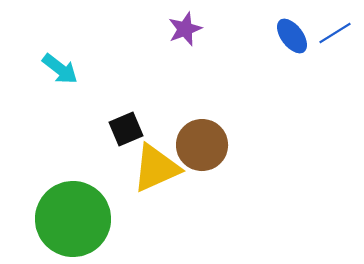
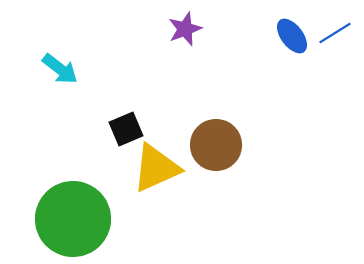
brown circle: moved 14 px right
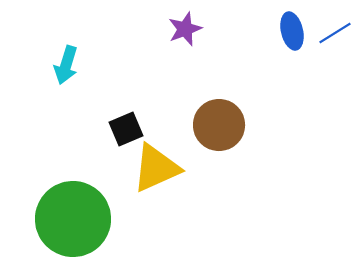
blue ellipse: moved 5 px up; rotated 24 degrees clockwise
cyan arrow: moved 6 px right, 4 px up; rotated 69 degrees clockwise
brown circle: moved 3 px right, 20 px up
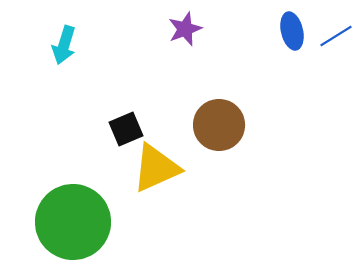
blue line: moved 1 px right, 3 px down
cyan arrow: moved 2 px left, 20 px up
green circle: moved 3 px down
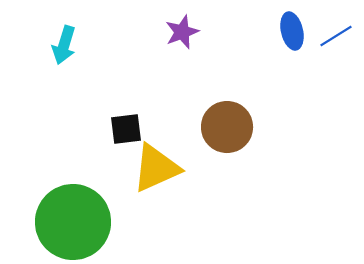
purple star: moved 3 px left, 3 px down
brown circle: moved 8 px right, 2 px down
black square: rotated 16 degrees clockwise
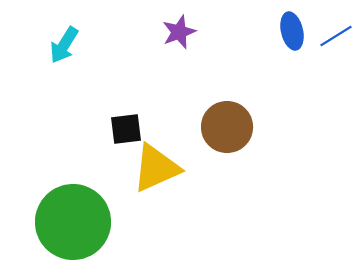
purple star: moved 3 px left
cyan arrow: rotated 15 degrees clockwise
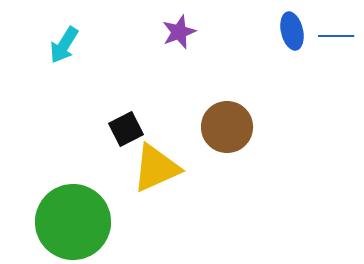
blue line: rotated 32 degrees clockwise
black square: rotated 20 degrees counterclockwise
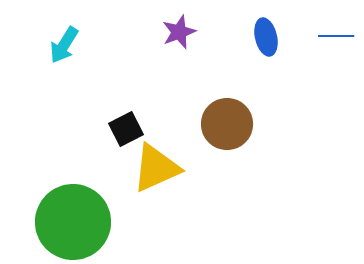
blue ellipse: moved 26 px left, 6 px down
brown circle: moved 3 px up
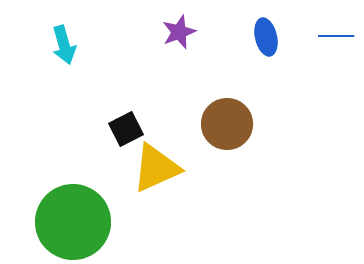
cyan arrow: rotated 48 degrees counterclockwise
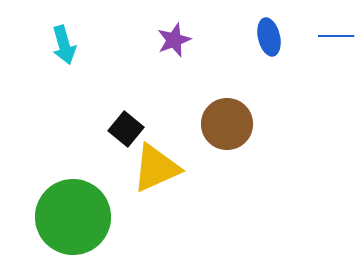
purple star: moved 5 px left, 8 px down
blue ellipse: moved 3 px right
black square: rotated 24 degrees counterclockwise
green circle: moved 5 px up
